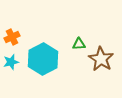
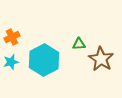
cyan hexagon: moved 1 px right, 1 px down
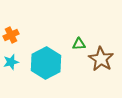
orange cross: moved 1 px left, 2 px up
cyan hexagon: moved 2 px right, 3 px down
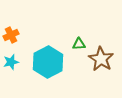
cyan hexagon: moved 2 px right, 1 px up
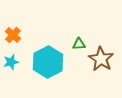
orange cross: moved 2 px right; rotated 21 degrees counterclockwise
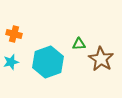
orange cross: moved 1 px right, 1 px up; rotated 28 degrees counterclockwise
cyan hexagon: rotated 8 degrees clockwise
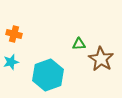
cyan hexagon: moved 13 px down
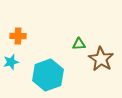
orange cross: moved 4 px right, 2 px down; rotated 14 degrees counterclockwise
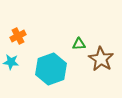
orange cross: rotated 28 degrees counterclockwise
cyan star: rotated 21 degrees clockwise
cyan hexagon: moved 3 px right, 6 px up
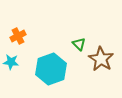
green triangle: rotated 48 degrees clockwise
